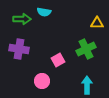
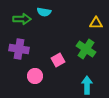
yellow triangle: moved 1 px left
green cross: rotated 30 degrees counterclockwise
pink circle: moved 7 px left, 5 px up
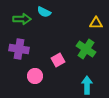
cyan semicircle: rotated 16 degrees clockwise
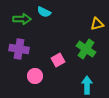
yellow triangle: moved 1 px right, 1 px down; rotated 16 degrees counterclockwise
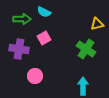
pink square: moved 14 px left, 22 px up
cyan arrow: moved 4 px left, 1 px down
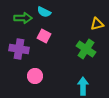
green arrow: moved 1 px right, 1 px up
pink square: moved 2 px up; rotated 32 degrees counterclockwise
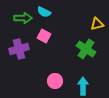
purple cross: rotated 24 degrees counterclockwise
pink circle: moved 20 px right, 5 px down
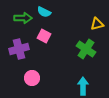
pink circle: moved 23 px left, 3 px up
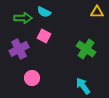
yellow triangle: moved 12 px up; rotated 16 degrees clockwise
purple cross: rotated 12 degrees counterclockwise
cyan arrow: rotated 36 degrees counterclockwise
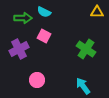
pink circle: moved 5 px right, 2 px down
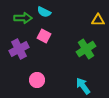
yellow triangle: moved 1 px right, 8 px down
green cross: rotated 24 degrees clockwise
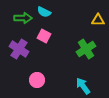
purple cross: rotated 30 degrees counterclockwise
